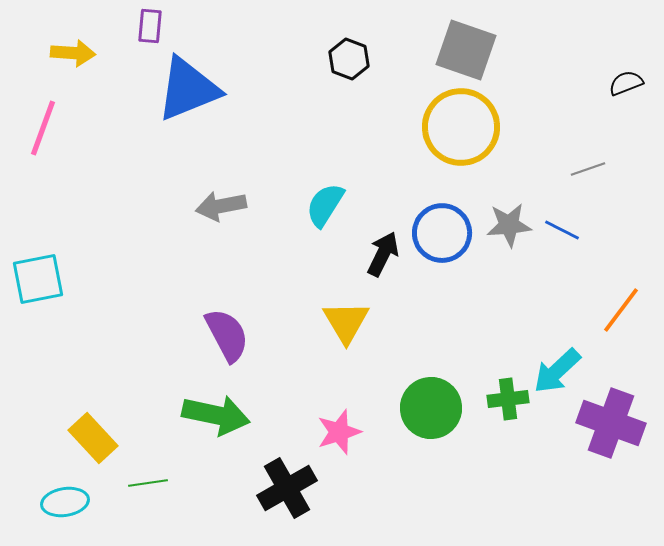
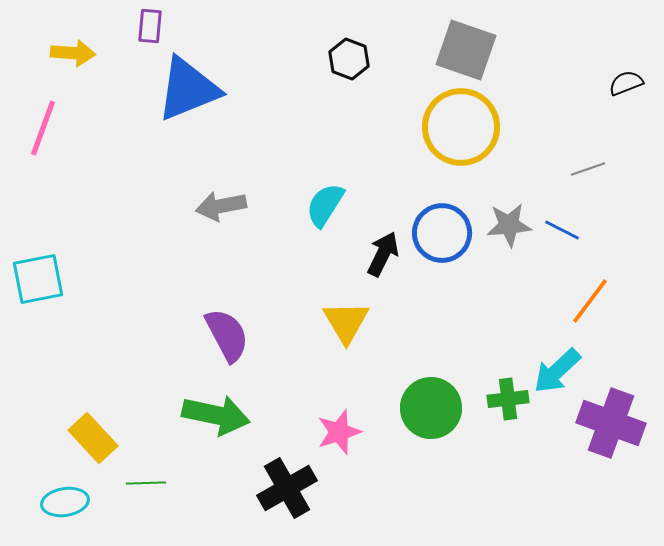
orange line: moved 31 px left, 9 px up
green line: moved 2 px left; rotated 6 degrees clockwise
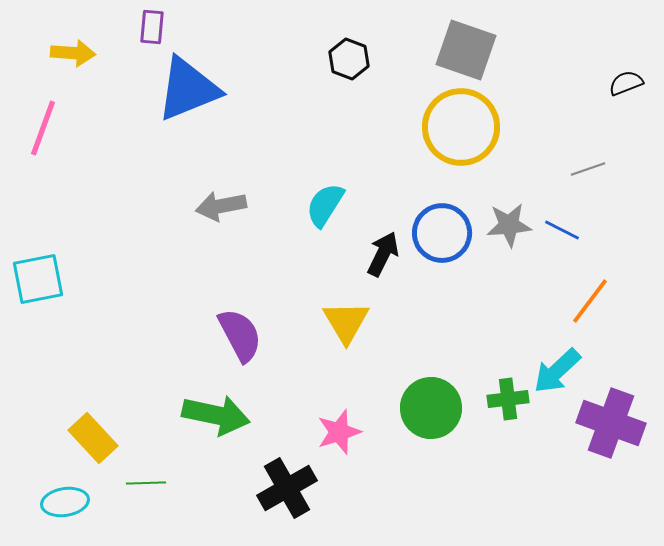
purple rectangle: moved 2 px right, 1 px down
purple semicircle: moved 13 px right
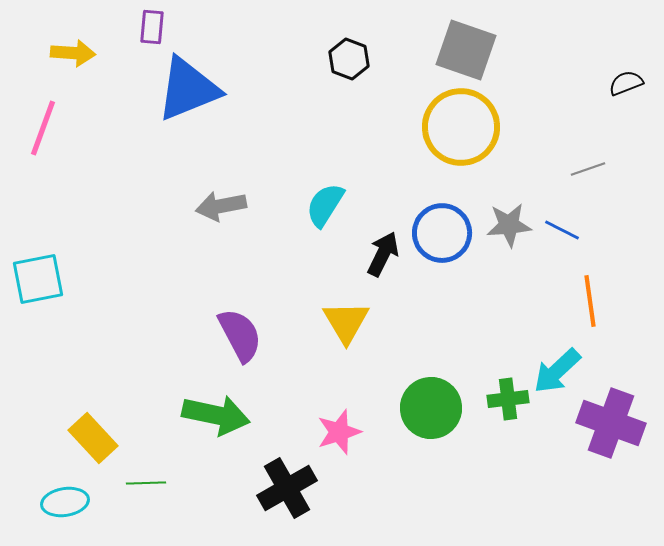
orange line: rotated 45 degrees counterclockwise
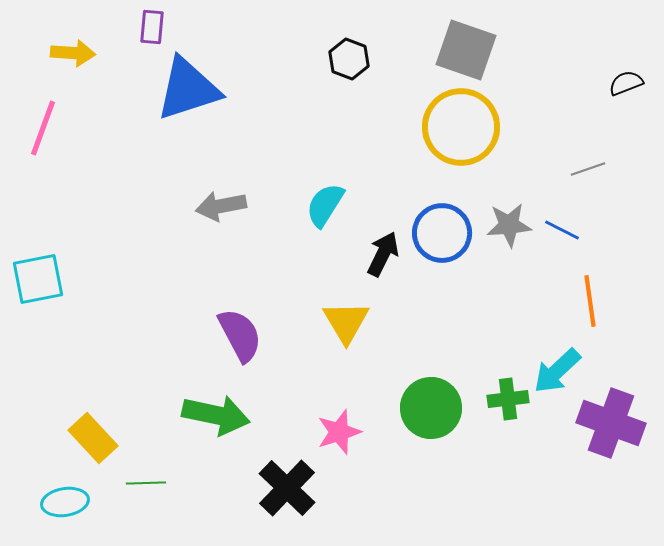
blue triangle: rotated 4 degrees clockwise
black cross: rotated 16 degrees counterclockwise
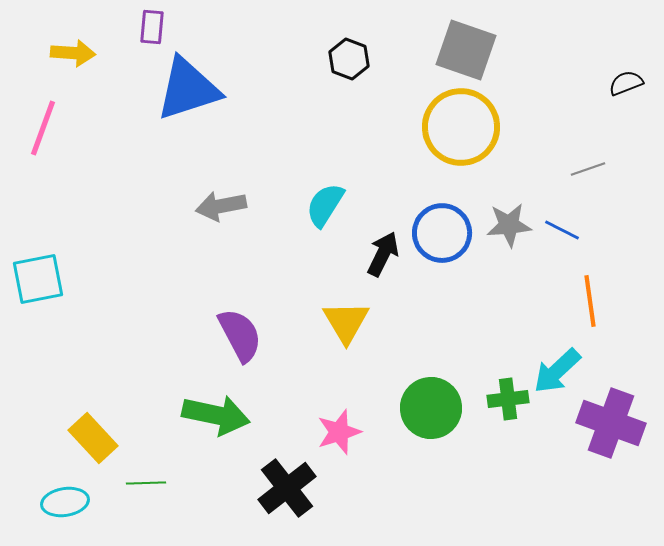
black cross: rotated 8 degrees clockwise
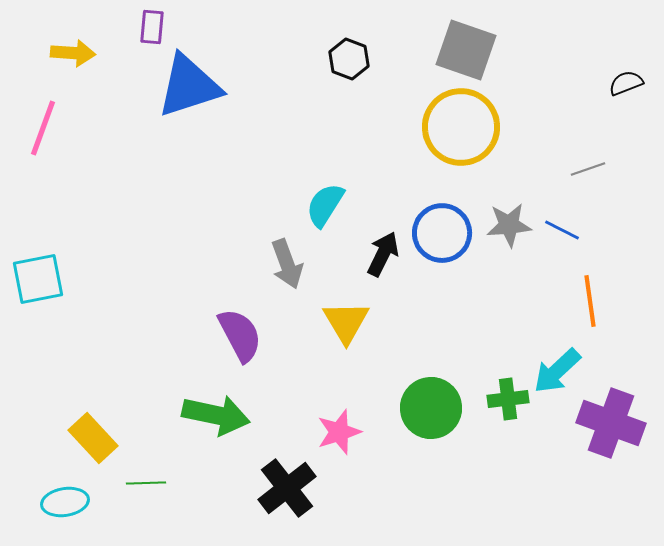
blue triangle: moved 1 px right, 3 px up
gray arrow: moved 66 px right, 58 px down; rotated 99 degrees counterclockwise
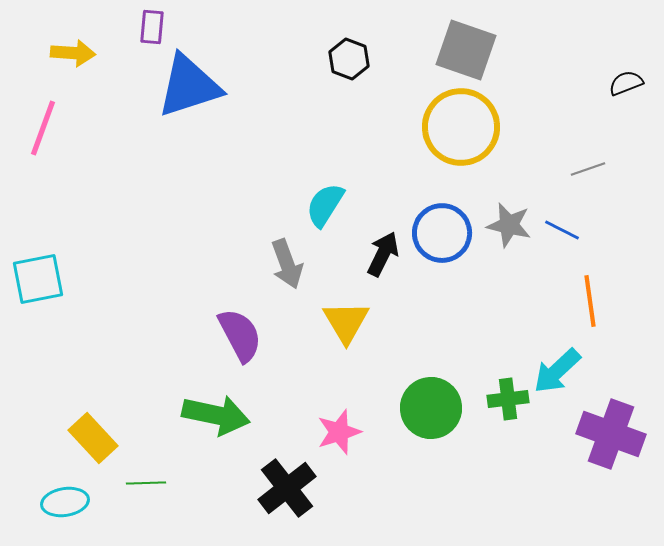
gray star: rotated 18 degrees clockwise
purple cross: moved 11 px down
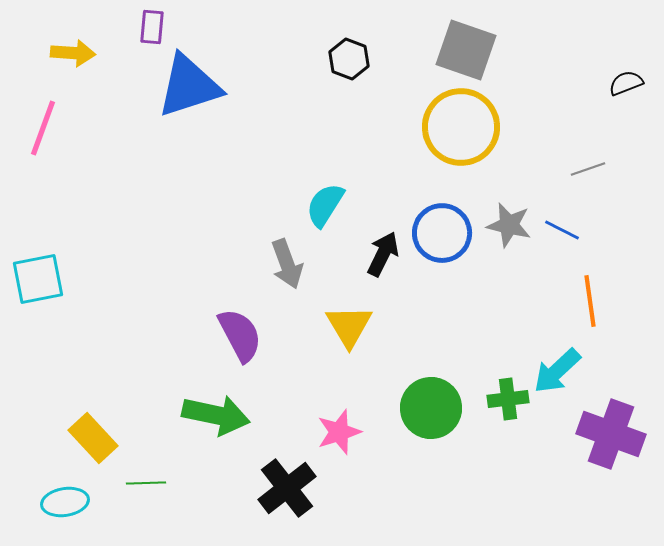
yellow triangle: moved 3 px right, 4 px down
